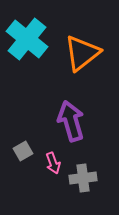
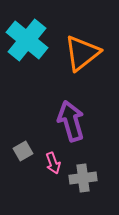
cyan cross: moved 1 px down
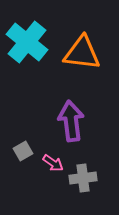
cyan cross: moved 2 px down
orange triangle: rotated 45 degrees clockwise
purple arrow: rotated 9 degrees clockwise
pink arrow: rotated 35 degrees counterclockwise
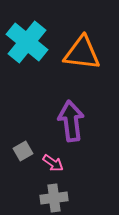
gray cross: moved 29 px left, 20 px down
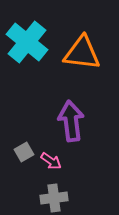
gray square: moved 1 px right, 1 px down
pink arrow: moved 2 px left, 2 px up
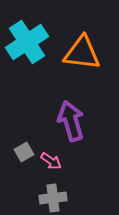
cyan cross: rotated 18 degrees clockwise
purple arrow: rotated 9 degrees counterclockwise
gray cross: moved 1 px left
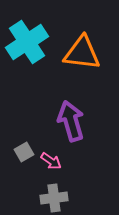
gray cross: moved 1 px right
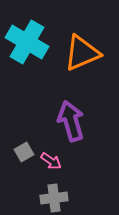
cyan cross: rotated 27 degrees counterclockwise
orange triangle: rotated 30 degrees counterclockwise
